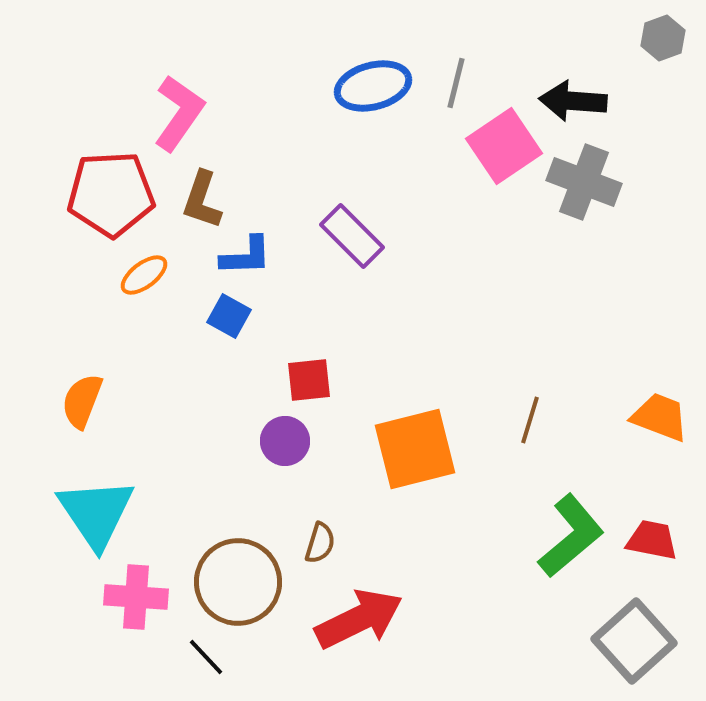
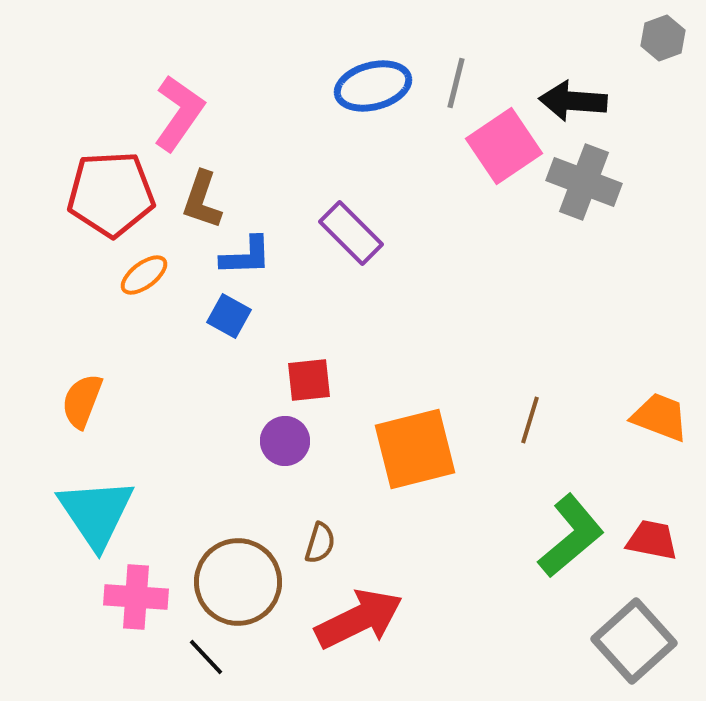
purple rectangle: moved 1 px left, 3 px up
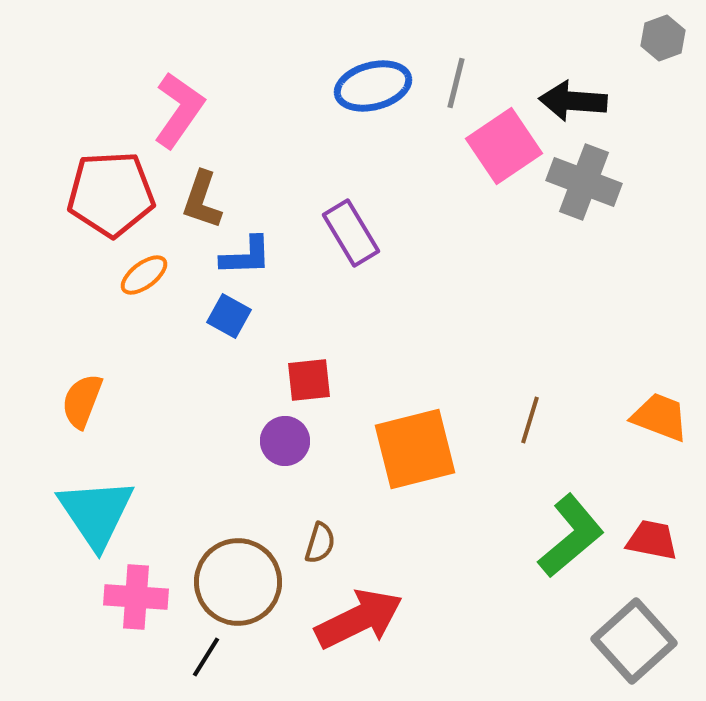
pink L-shape: moved 3 px up
purple rectangle: rotated 14 degrees clockwise
black line: rotated 75 degrees clockwise
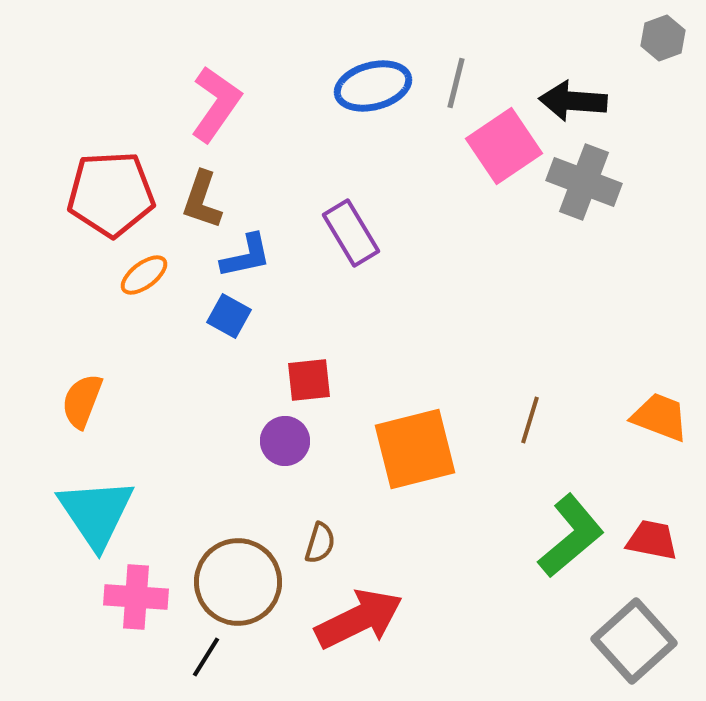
pink L-shape: moved 37 px right, 6 px up
blue L-shape: rotated 10 degrees counterclockwise
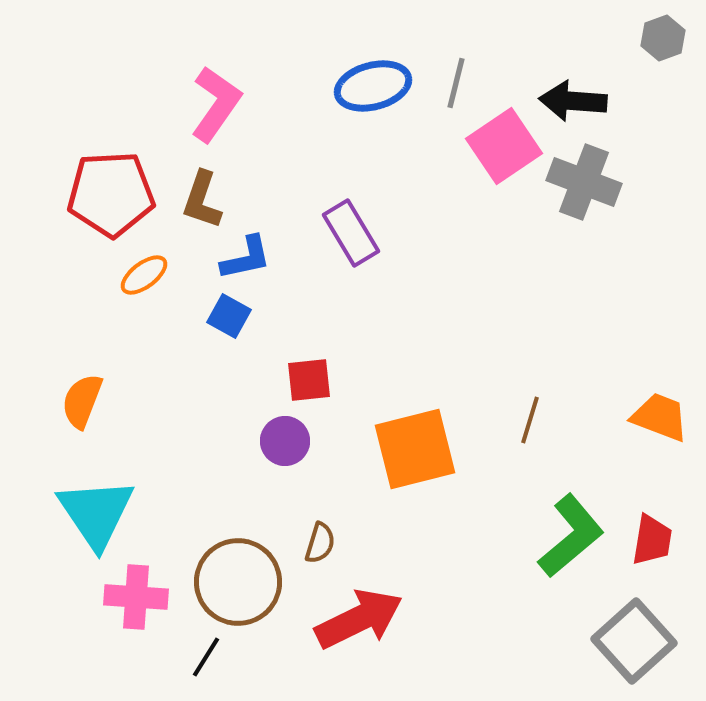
blue L-shape: moved 2 px down
red trapezoid: rotated 88 degrees clockwise
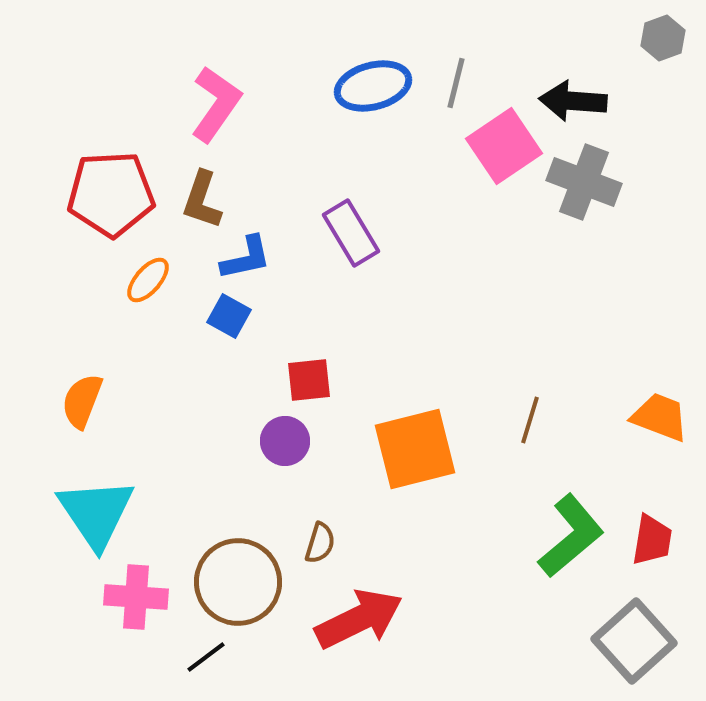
orange ellipse: moved 4 px right, 5 px down; rotated 12 degrees counterclockwise
black line: rotated 21 degrees clockwise
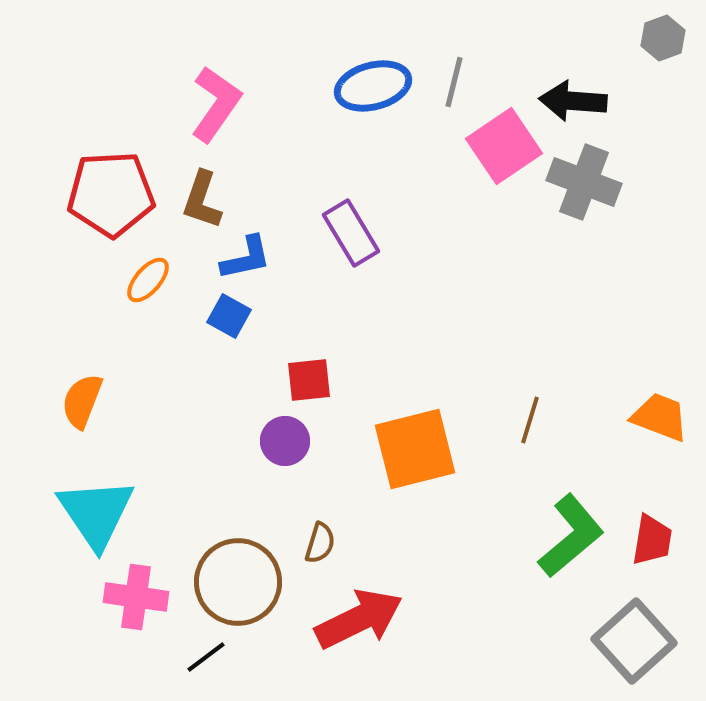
gray line: moved 2 px left, 1 px up
pink cross: rotated 4 degrees clockwise
